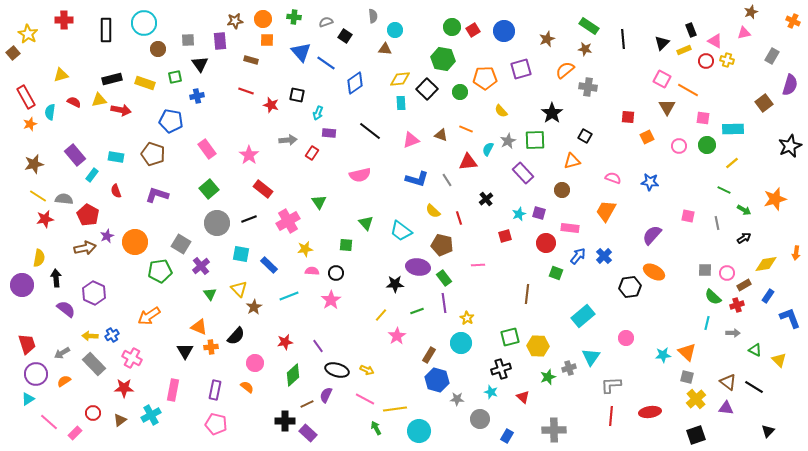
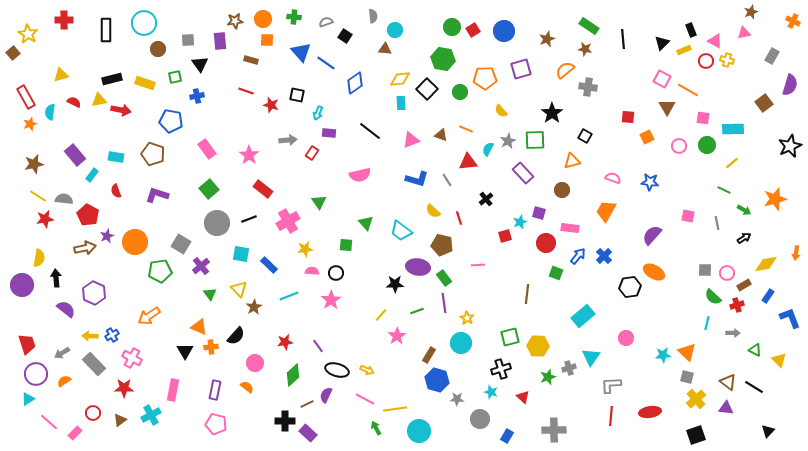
cyan star at (519, 214): moved 1 px right, 8 px down
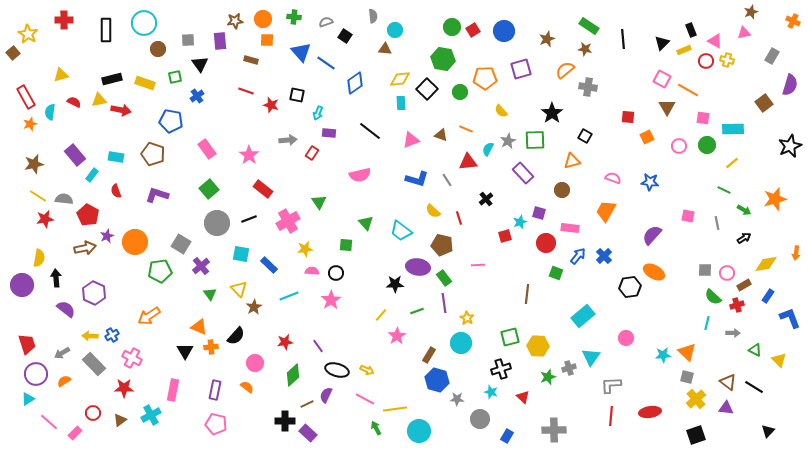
blue cross at (197, 96): rotated 24 degrees counterclockwise
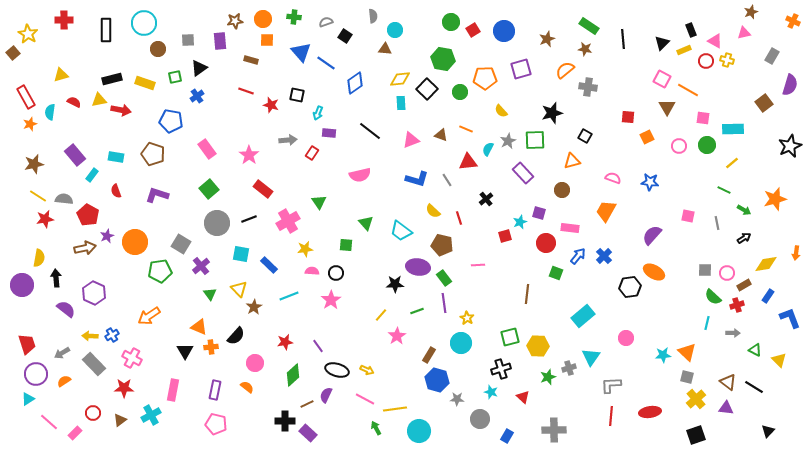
green circle at (452, 27): moved 1 px left, 5 px up
black triangle at (200, 64): moved 1 px left, 4 px down; rotated 30 degrees clockwise
black star at (552, 113): rotated 20 degrees clockwise
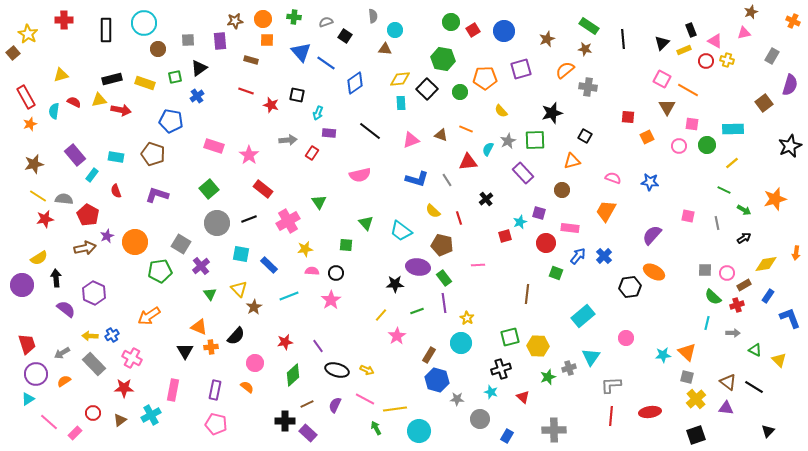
cyan semicircle at (50, 112): moved 4 px right, 1 px up
pink square at (703, 118): moved 11 px left, 6 px down
pink rectangle at (207, 149): moved 7 px right, 3 px up; rotated 36 degrees counterclockwise
yellow semicircle at (39, 258): rotated 48 degrees clockwise
purple semicircle at (326, 395): moved 9 px right, 10 px down
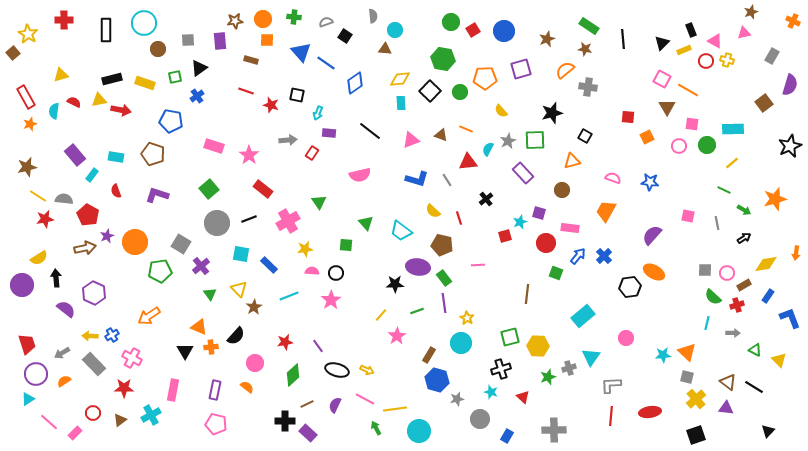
black square at (427, 89): moved 3 px right, 2 px down
brown star at (34, 164): moved 7 px left, 3 px down
gray star at (457, 399): rotated 16 degrees counterclockwise
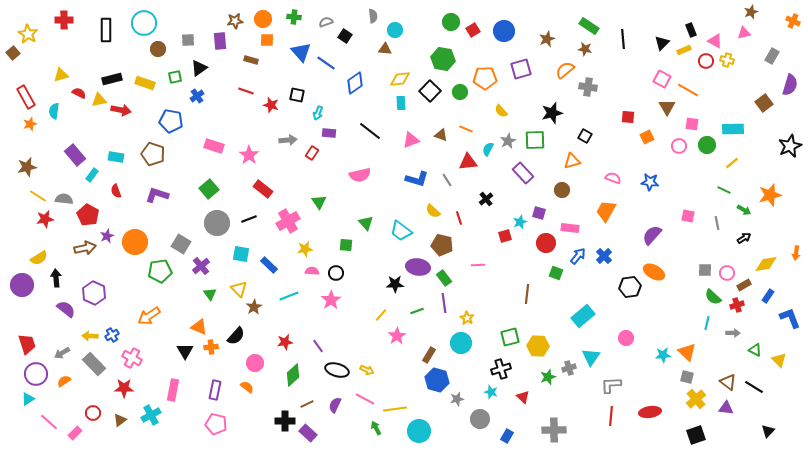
red semicircle at (74, 102): moved 5 px right, 9 px up
orange star at (775, 199): moved 5 px left, 4 px up
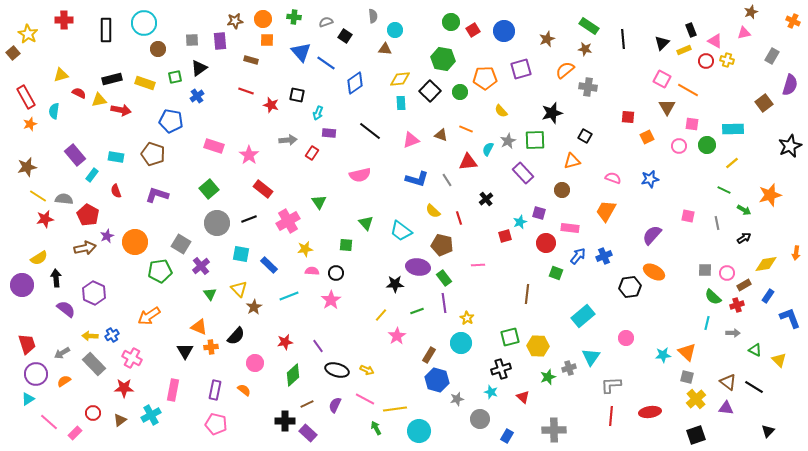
gray square at (188, 40): moved 4 px right
blue star at (650, 182): moved 3 px up; rotated 18 degrees counterclockwise
blue cross at (604, 256): rotated 21 degrees clockwise
orange semicircle at (247, 387): moved 3 px left, 3 px down
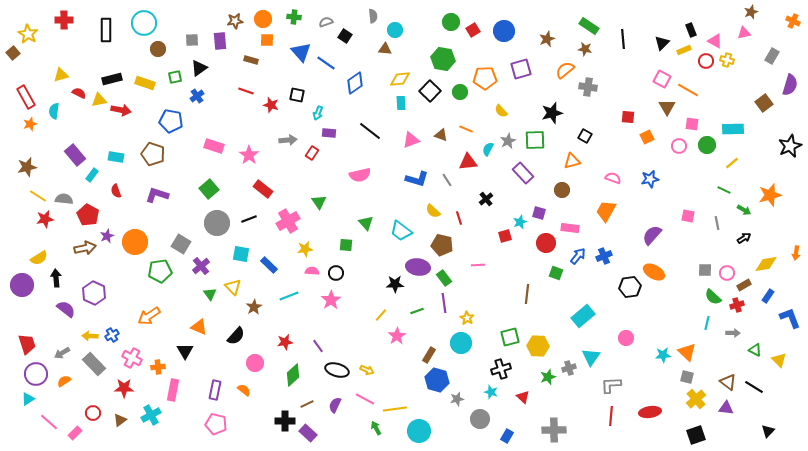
yellow triangle at (239, 289): moved 6 px left, 2 px up
orange cross at (211, 347): moved 53 px left, 20 px down
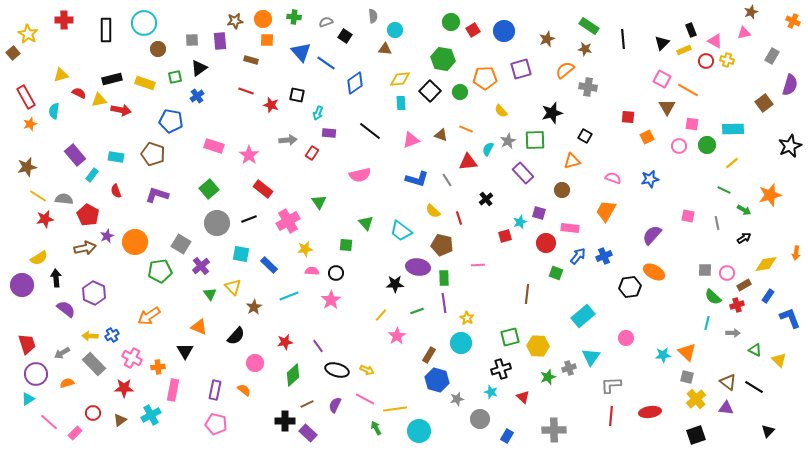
green rectangle at (444, 278): rotated 35 degrees clockwise
orange semicircle at (64, 381): moved 3 px right, 2 px down; rotated 16 degrees clockwise
